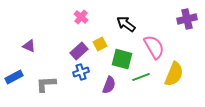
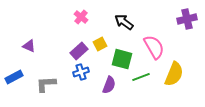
black arrow: moved 2 px left, 2 px up
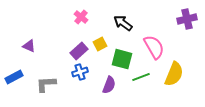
black arrow: moved 1 px left, 1 px down
blue cross: moved 1 px left
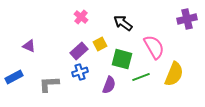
gray L-shape: moved 3 px right
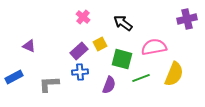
pink cross: moved 2 px right
pink semicircle: rotated 70 degrees counterclockwise
blue cross: rotated 14 degrees clockwise
green line: moved 1 px down
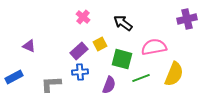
gray L-shape: moved 2 px right
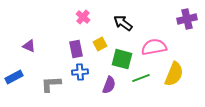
purple rectangle: moved 3 px left, 2 px up; rotated 60 degrees counterclockwise
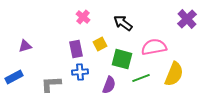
purple cross: rotated 30 degrees counterclockwise
purple triangle: moved 4 px left; rotated 40 degrees counterclockwise
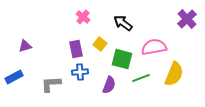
yellow square: rotated 24 degrees counterclockwise
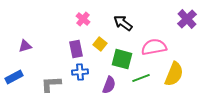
pink cross: moved 2 px down
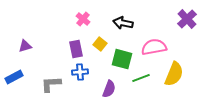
black arrow: rotated 24 degrees counterclockwise
purple semicircle: moved 4 px down
